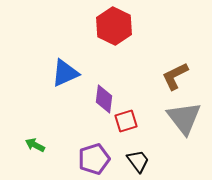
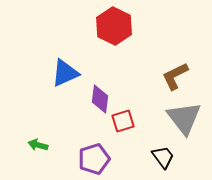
purple diamond: moved 4 px left
red square: moved 3 px left
green arrow: moved 3 px right; rotated 12 degrees counterclockwise
black trapezoid: moved 25 px right, 4 px up
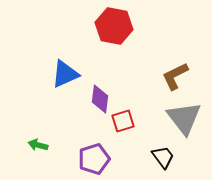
red hexagon: rotated 15 degrees counterclockwise
blue triangle: moved 1 px down
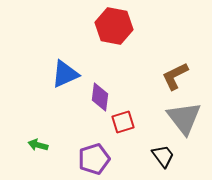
purple diamond: moved 2 px up
red square: moved 1 px down
black trapezoid: moved 1 px up
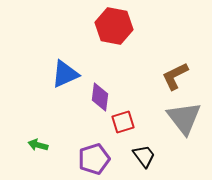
black trapezoid: moved 19 px left
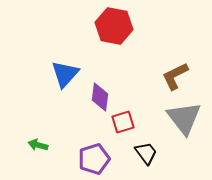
blue triangle: rotated 24 degrees counterclockwise
black trapezoid: moved 2 px right, 3 px up
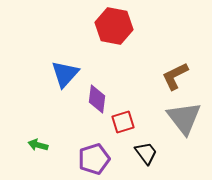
purple diamond: moved 3 px left, 2 px down
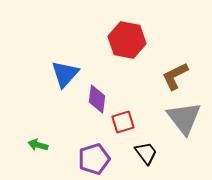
red hexagon: moved 13 px right, 14 px down
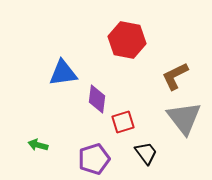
blue triangle: moved 2 px left, 1 px up; rotated 40 degrees clockwise
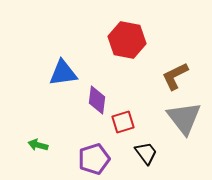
purple diamond: moved 1 px down
